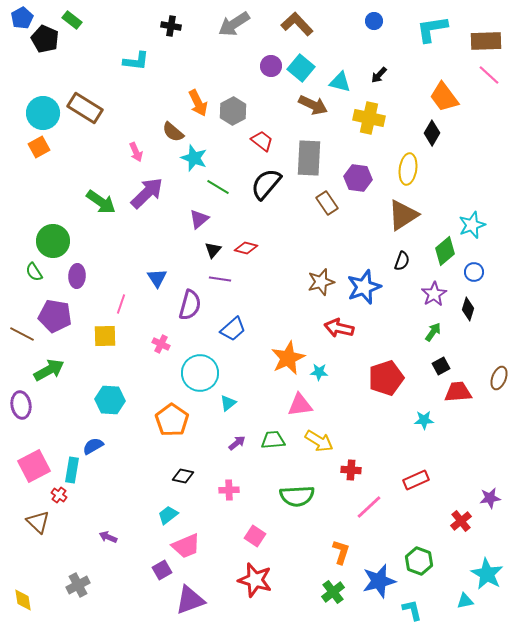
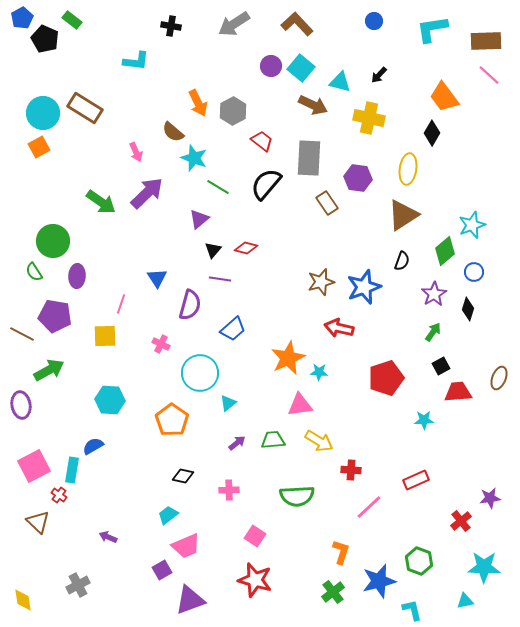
cyan star at (487, 574): moved 3 px left, 7 px up; rotated 28 degrees counterclockwise
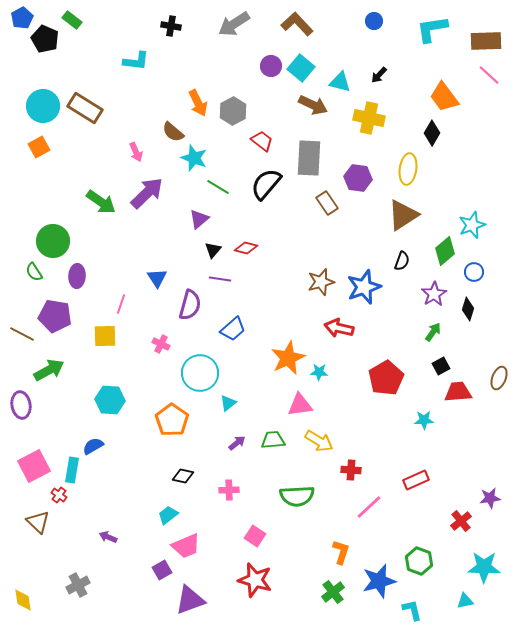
cyan circle at (43, 113): moved 7 px up
red pentagon at (386, 378): rotated 12 degrees counterclockwise
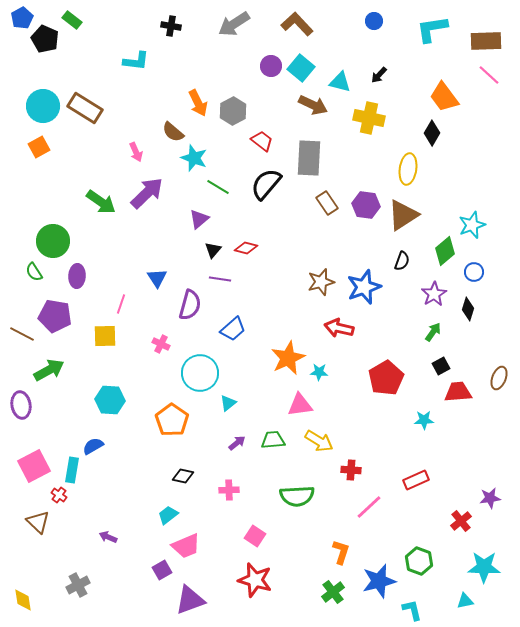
purple hexagon at (358, 178): moved 8 px right, 27 px down
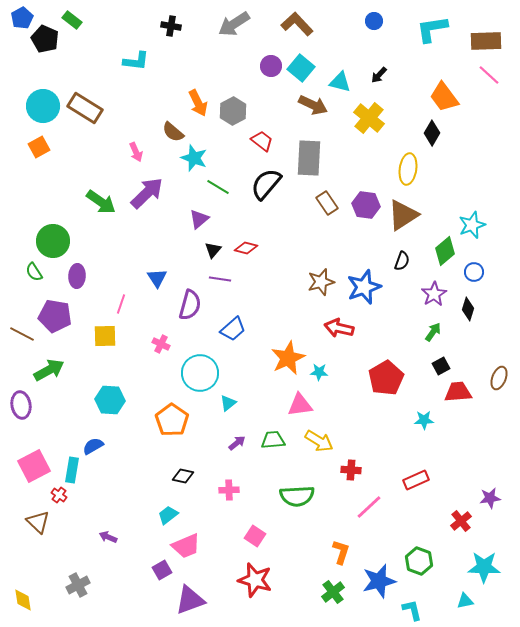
yellow cross at (369, 118): rotated 28 degrees clockwise
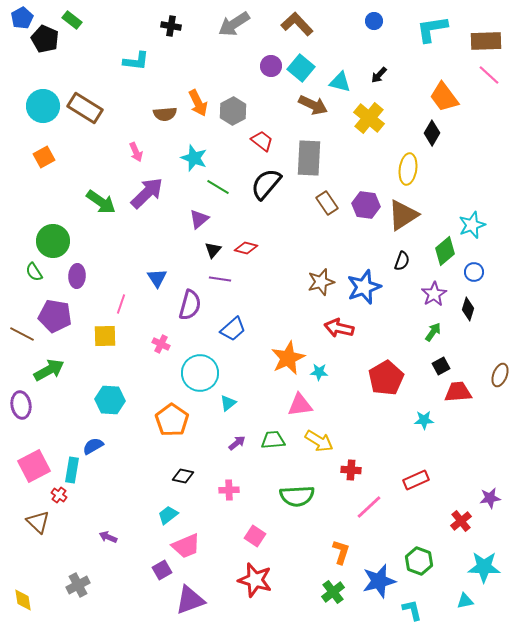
brown semicircle at (173, 132): moved 8 px left, 18 px up; rotated 45 degrees counterclockwise
orange square at (39, 147): moved 5 px right, 10 px down
brown ellipse at (499, 378): moved 1 px right, 3 px up
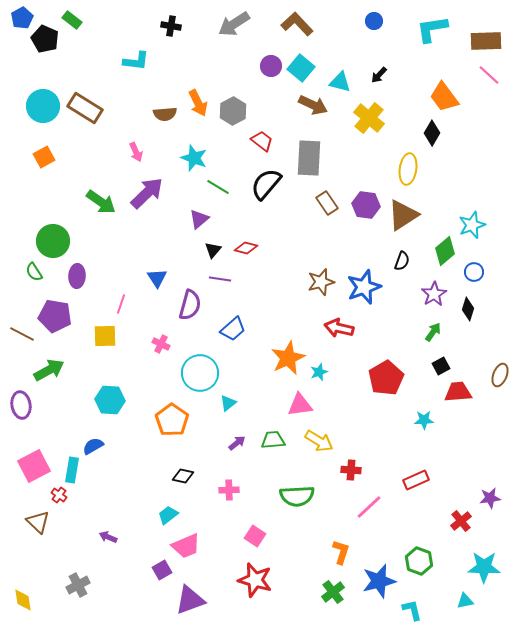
cyan star at (319, 372): rotated 24 degrees counterclockwise
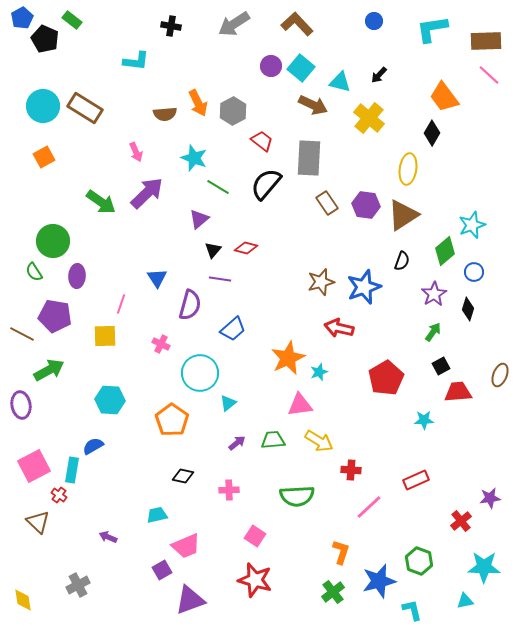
cyan trapezoid at (168, 515): moved 11 px left; rotated 25 degrees clockwise
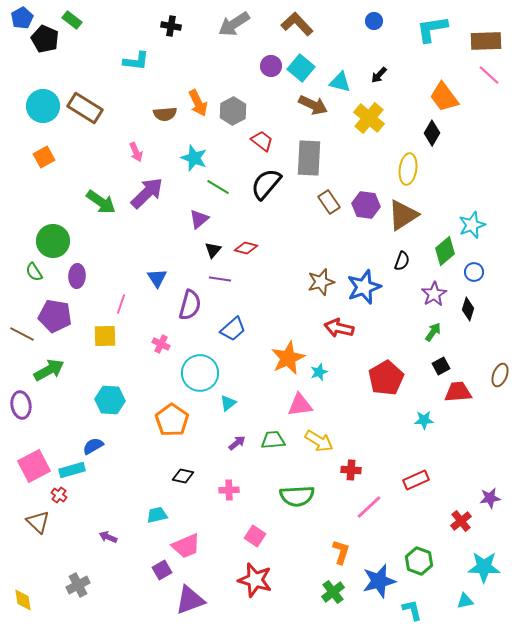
brown rectangle at (327, 203): moved 2 px right, 1 px up
cyan rectangle at (72, 470): rotated 65 degrees clockwise
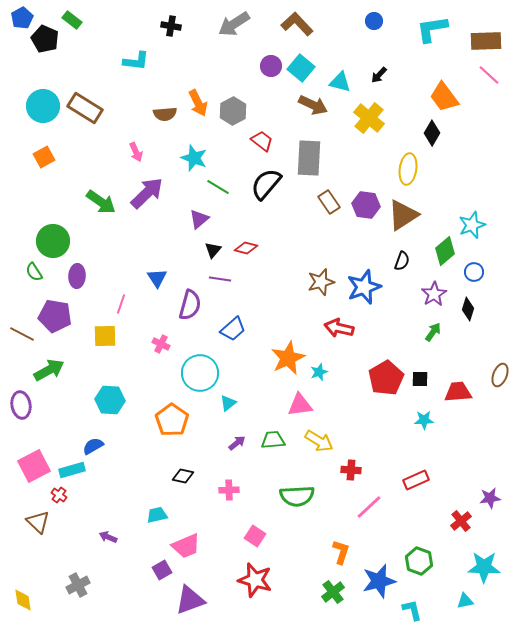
black square at (441, 366): moved 21 px left, 13 px down; rotated 30 degrees clockwise
